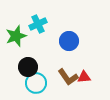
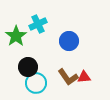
green star: rotated 15 degrees counterclockwise
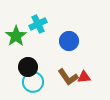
cyan circle: moved 3 px left, 1 px up
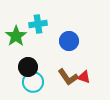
cyan cross: rotated 18 degrees clockwise
red triangle: rotated 24 degrees clockwise
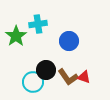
black circle: moved 18 px right, 3 px down
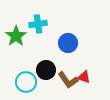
blue circle: moved 1 px left, 2 px down
brown L-shape: moved 3 px down
cyan circle: moved 7 px left
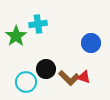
blue circle: moved 23 px right
black circle: moved 1 px up
brown L-shape: moved 1 px right, 2 px up; rotated 10 degrees counterclockwise
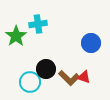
cyan circle: moved 4 px right
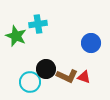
green star: rotated 15 degrees counterclockwise
brown L-shape: moved 2 px left, 2 px up; rotated 20 degrees counterclockwise
